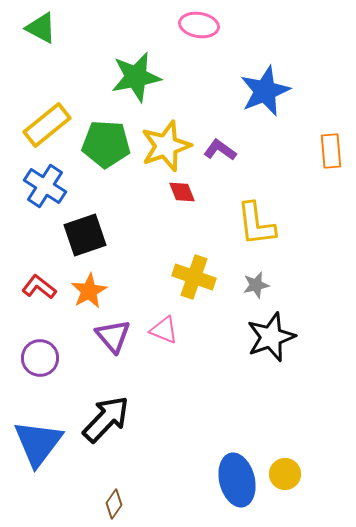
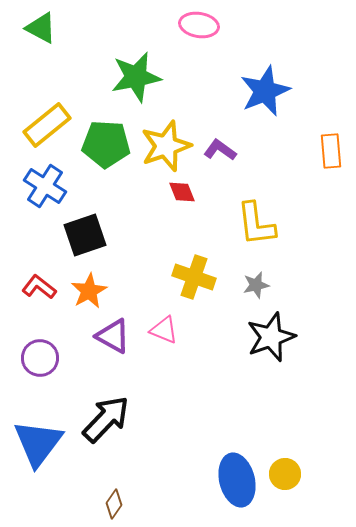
purple triangle: rotated 21 degrees counterclockwise
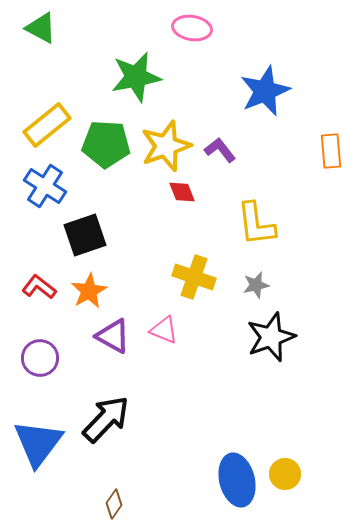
pink ellipse: moved 7 px left, 3 px down
purple L-shape: rotated 16 degrees clockwise
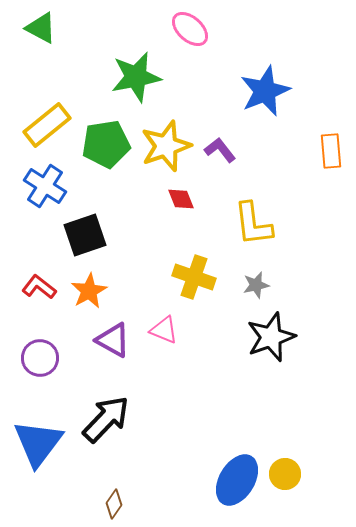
pink ellipse: moved 2 px left, 1 px down; rotated 33 degrees clockwise
green pentagon: rotated 12 degrees counterclockwise
red diamond: moved 1 px left, 7 px down
yellow L-shape: moved 3 px left
purple triangle: moved 4 px down
blue ellipse: rotated 45 degrees clockwise
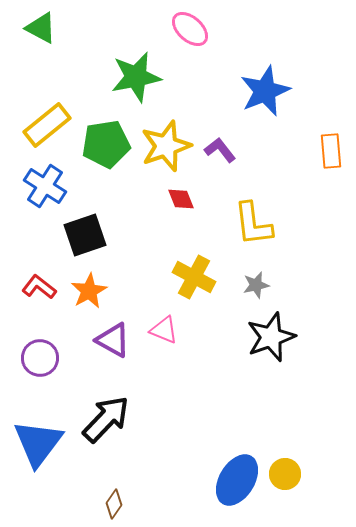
yellow cross: rotated 9 degrees clockwise
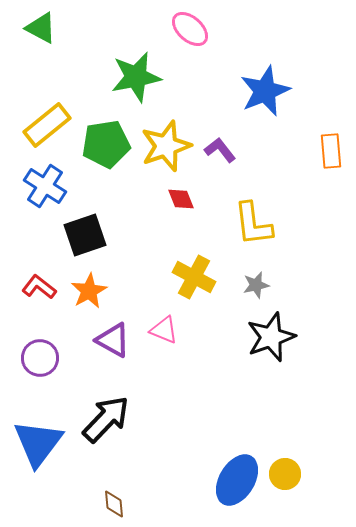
brown diamond: rotated 40 degrees counterclockwise
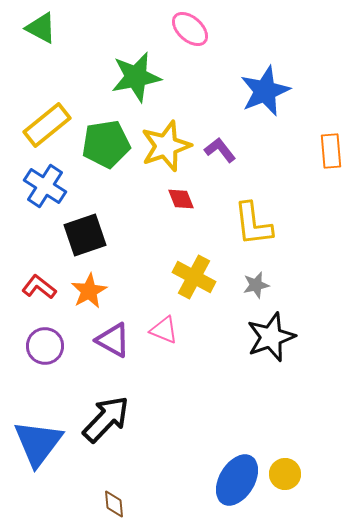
purple circle: moved 5 px right, 12 px up
